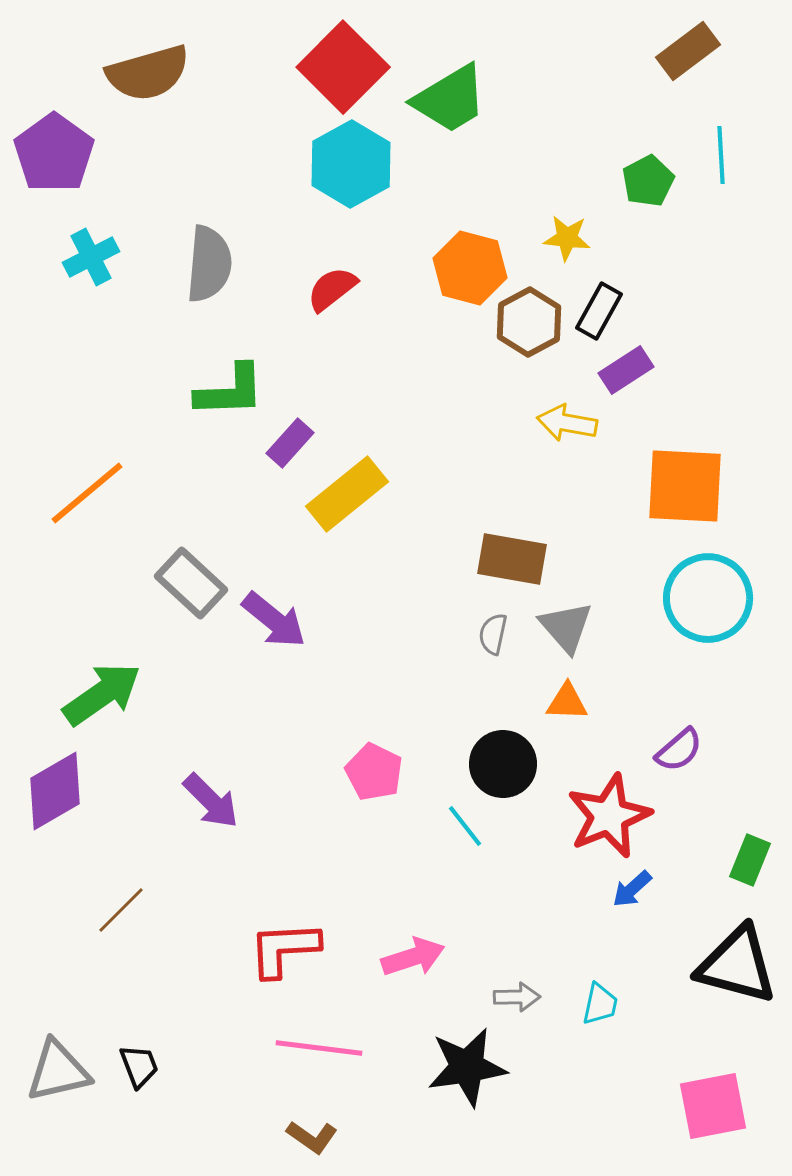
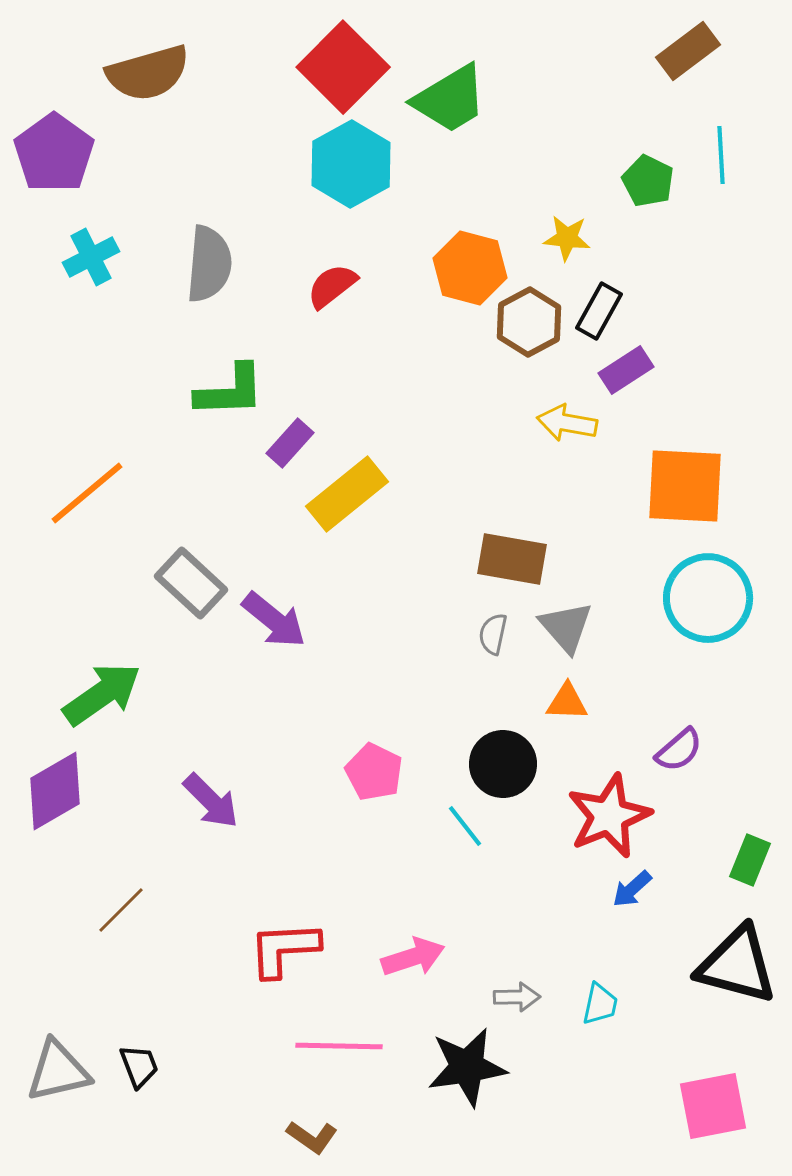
green pentagon at (648, 181): rotated 18 degrees counterclockwise
red semicircle at (332, 289): moved 3 px up
pink line at (319, 1048): moved 20 px right, 2 px up; rotated 6 degrees counterclockwise
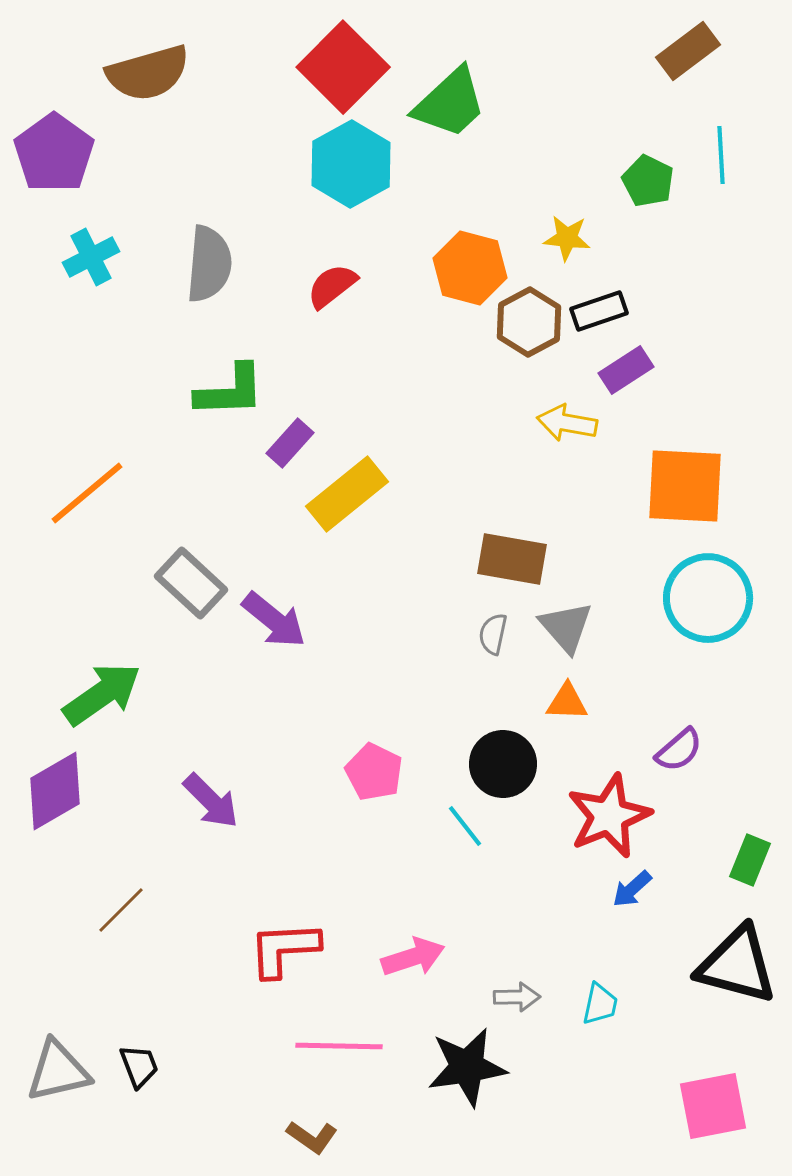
green trapezoid at (450, 99): moved 4 px down; rotated 12 degrees counterclockwise
black rectangle at (599, 311): rotated 42 degrees clockwise
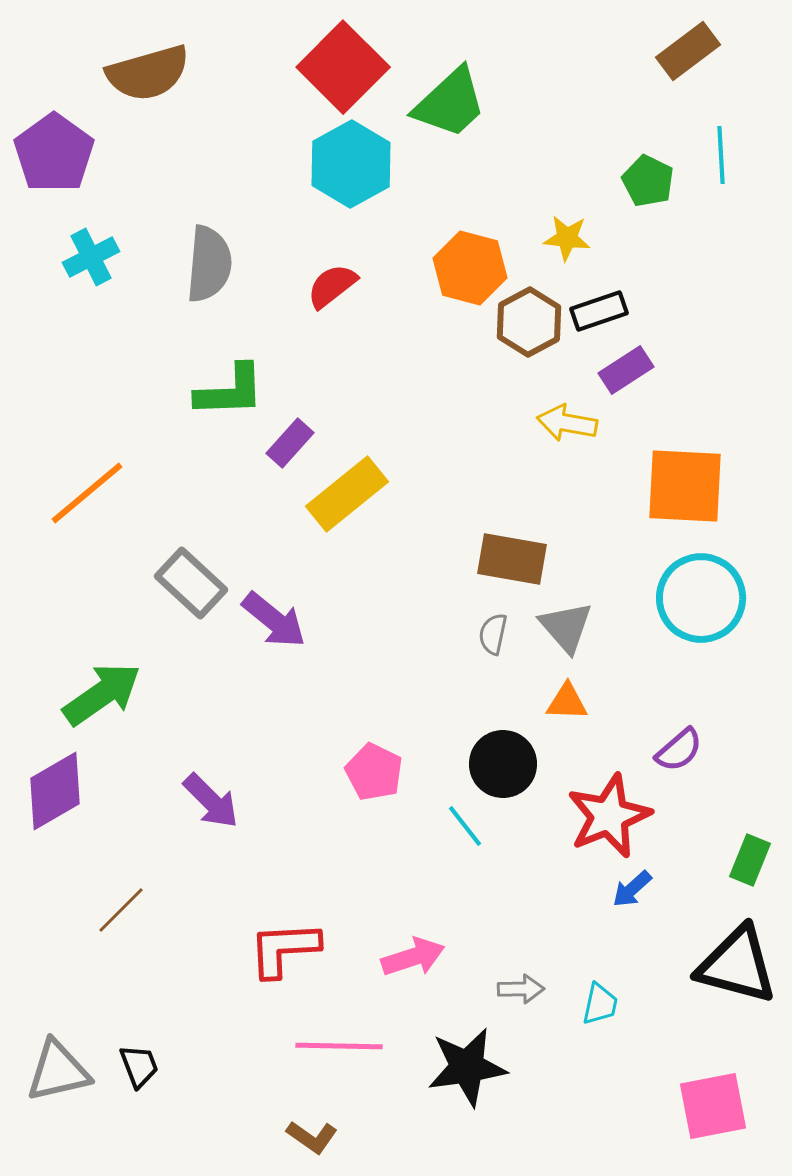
cyan circle at (708, 598): moved 7 px left
gray arrow at (517, 997): moved 4 px right, 8 px up
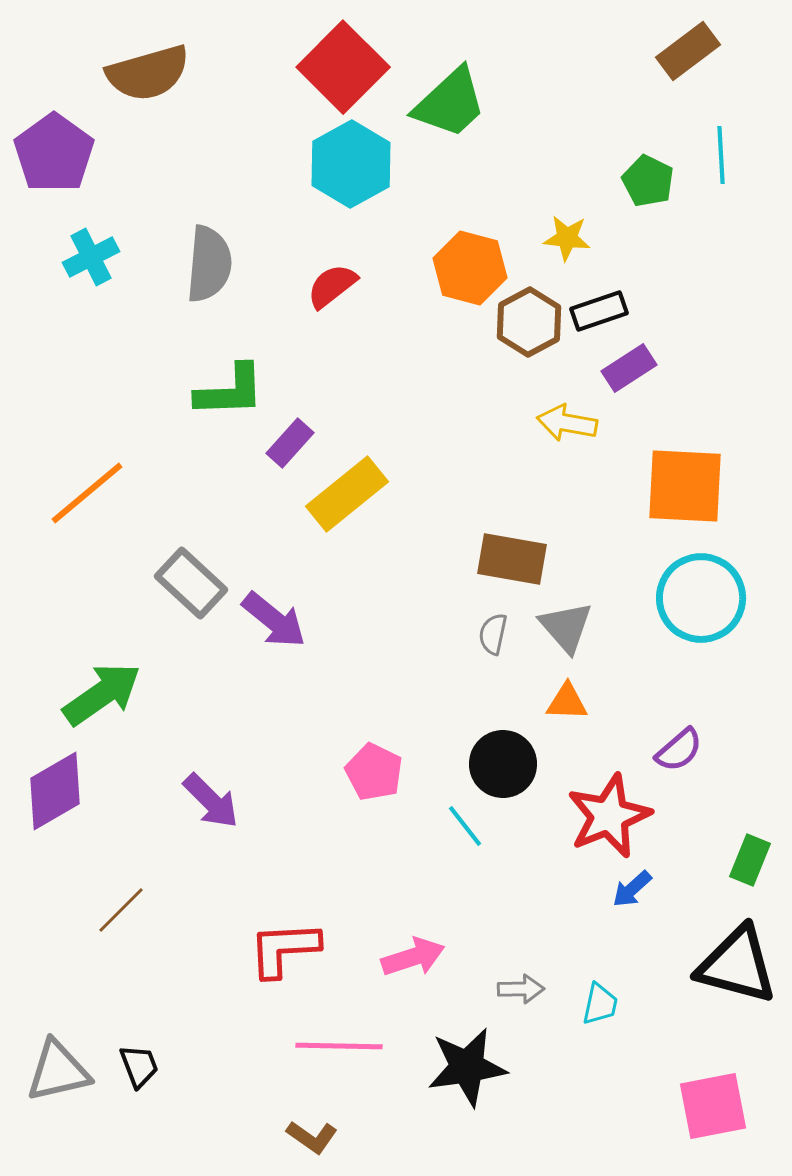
purple rectangle at (626, 370): moved 3 px right, 2 px up
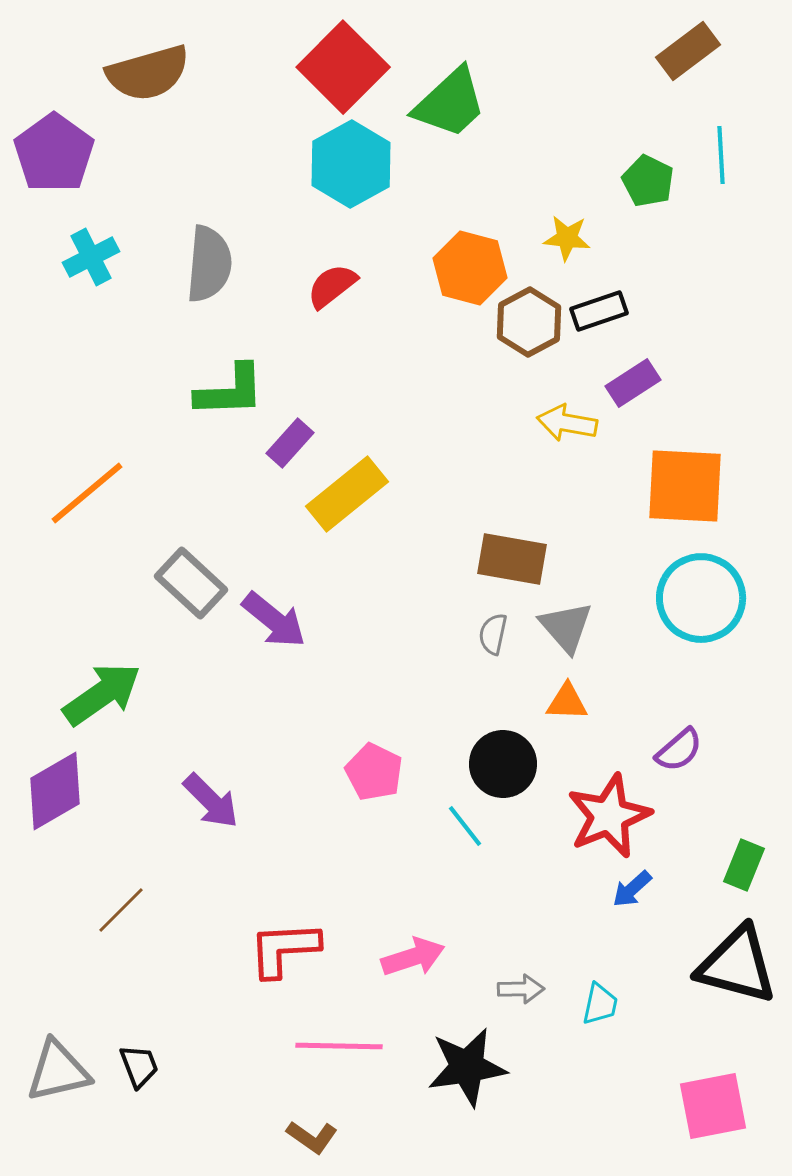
purple rectangle at (629, 368): moved 4 px right, 15 px down
green rectangle at (750, 860): moved 6 px left, 5 px down
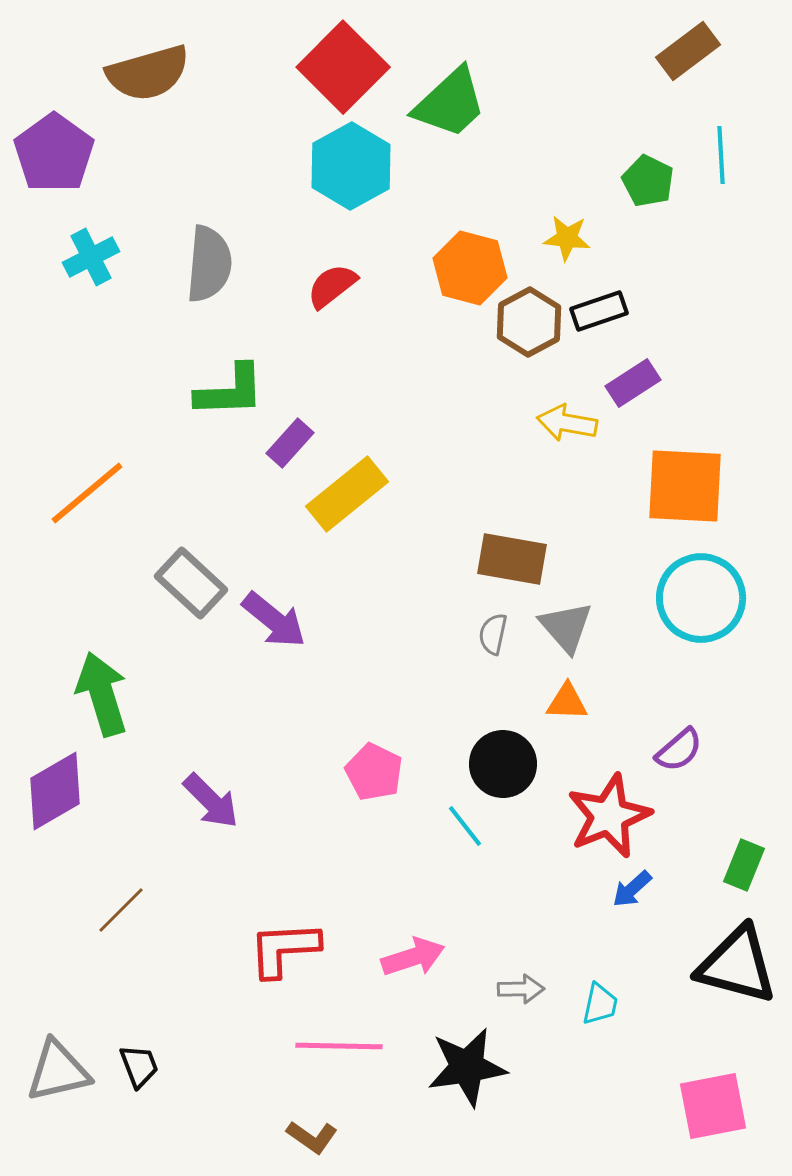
cyan hexagon at (351, 164): moved 2 px down
green arrow at (102, 694): rotated 72 degrees counterclockwise
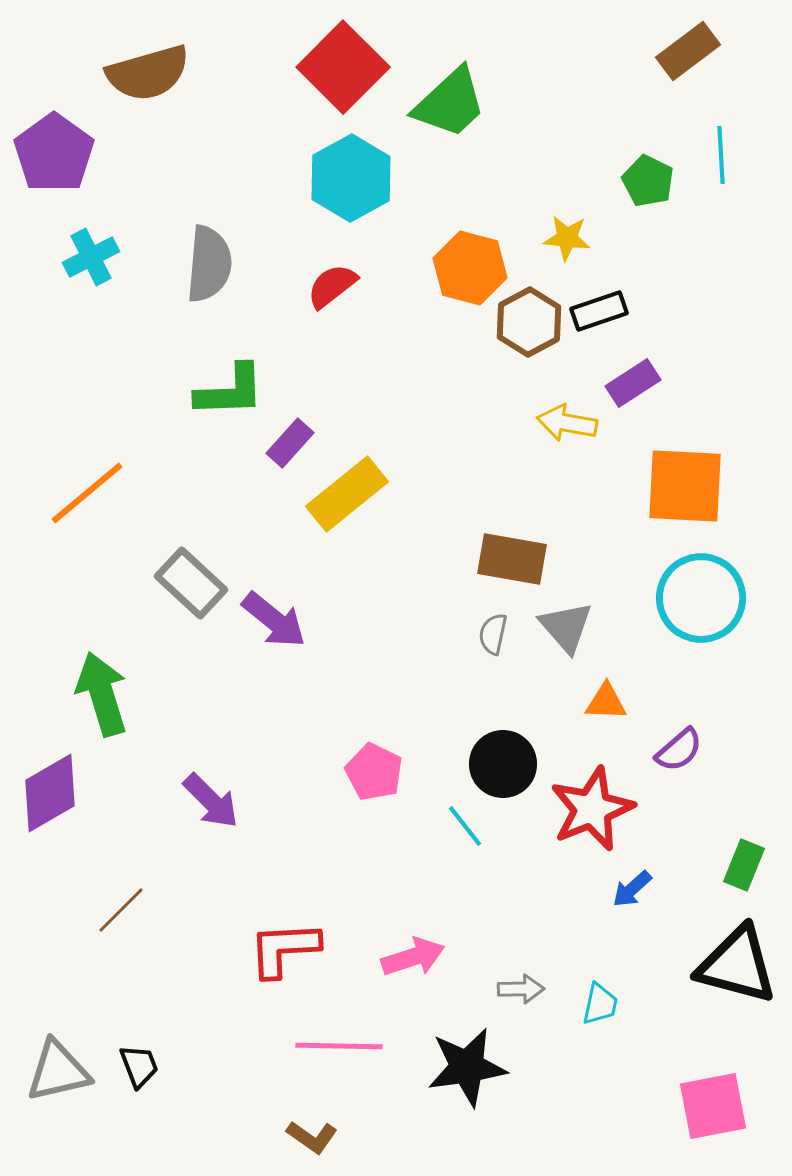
cyan hexagon at (351, 166): moved 12 px down
orange triangle at (567, 702): moved 39 px right
purple diamond at (55, 791): moved 5 px left, 2 px down
red star at (609, 816): moved 17 px left, 7 px up
